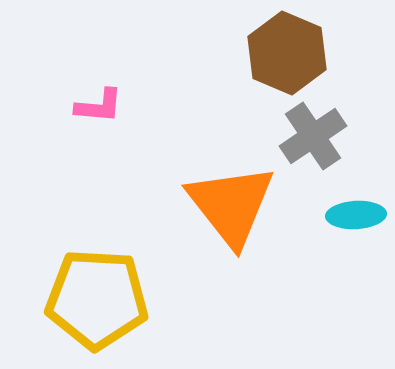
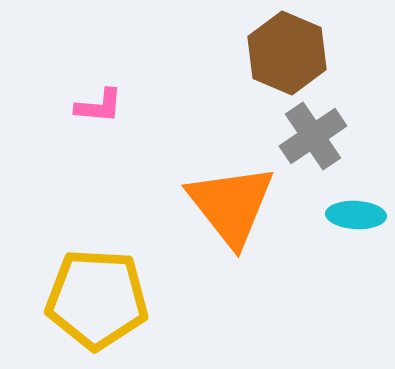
cyan ellipse: rotated 6 degrees clockwise
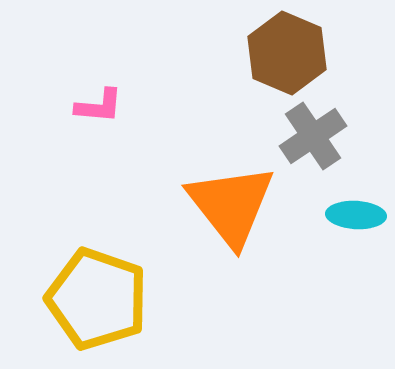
yellow pentagon: rotated 16 degrees clockwise
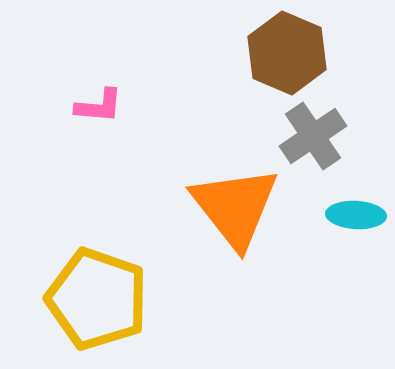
orange triangle: moved 4 px right, 2 px down
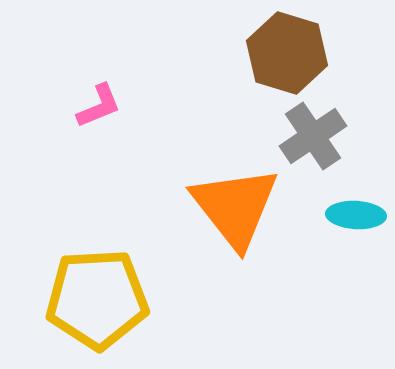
brown hexagon: rotated 6 degrees counterclockwise
pink L-shape: rotated 27 degrees counterclockwise
yellow pentagon: rotated 22 degrees counterclockwise
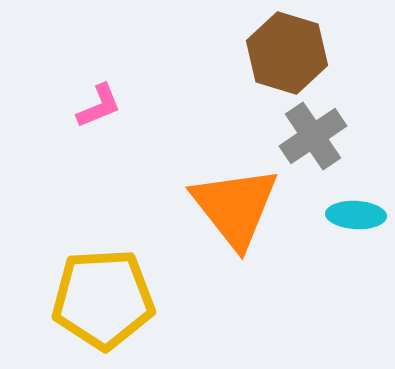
yellow pentagon: moved 6 px right
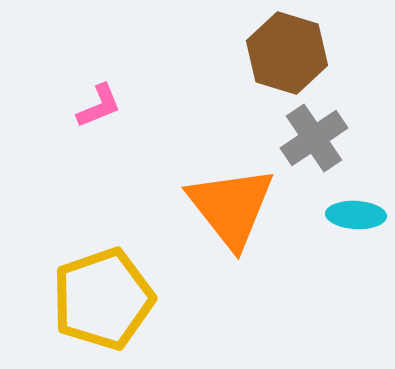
gray cross: moved 1 px right, 2 px down
orange triangle: moved 4 px left
yellow pentagon: rotated 16 degrees counterclockwise
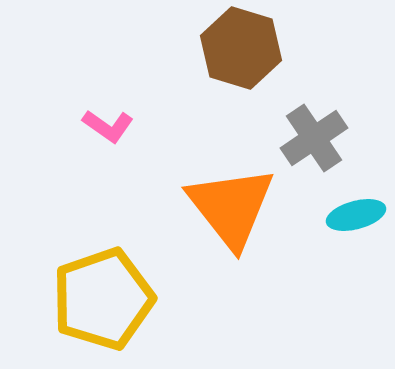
brown hexagon: moved 46 px left, 5 px up
pink L-shape: moved 9 px right, 20 px down; rotated 57 degrees clockwise
cyan ellipse: rotated 18 degrees counterclockwise
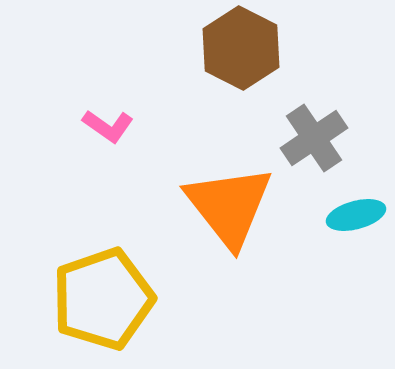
brown hexagon: rotated 10 degrees clockwise
orange triangle: moved 2 px left, 1 px up
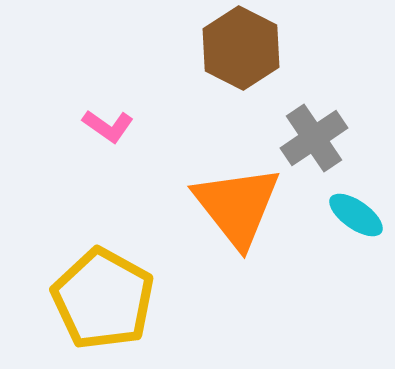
orange triangle: moved 8 px right
cyan ellipse: rotated 50 degrees clockwise
yellow pentagon: rotated 24 degrees counterclockwise
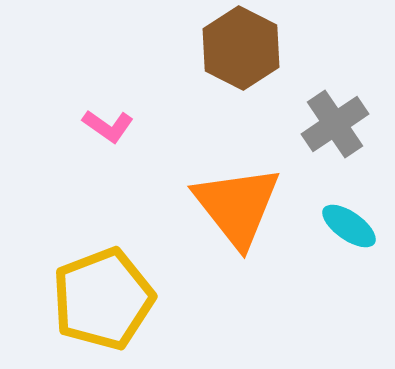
gray cross: moved 21 px right, 14 px up
cyan ellipse: moved 7 px left, 11 px down
yellow pentagon: rotated 22 degrees clockwise
